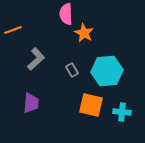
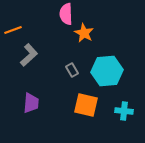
gray L-shape: moved 7 px left, 4 px up
orange square: moved 5 px left
cyan cross: moved 2 px right, 1 px up
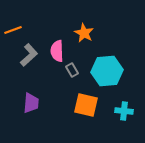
pink semicircle: moved 9 px left, 37 px down
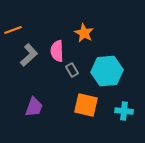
purple trapezoid: moved 3 px right, 4 px down; rotated 15 degrees clockwise
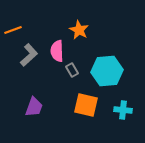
orange star: moved 5 px left, 3 px up
cyan cross: moved 1 px left, 1 px up
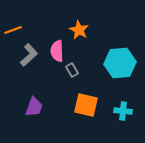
cyan hexagon: moved 13 px right, 8 px up
cyan cross: moved 1 px down
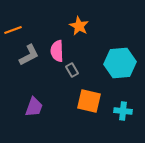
orange star: moved 4 px up
gray L-shape: rotated 15 degrees clockwise
orange square: moved 3 px right, 4 px up
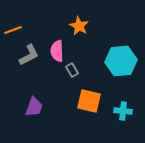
cyan hexagon: moved 1 px right, 2 px up
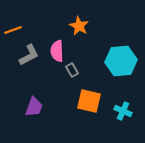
cyan cross: rotated 18 degrees clockwise
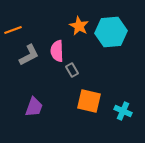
cyan hexagon: moved 10 px left, 29 px up
